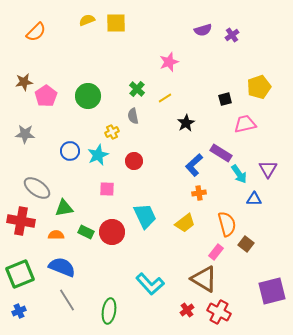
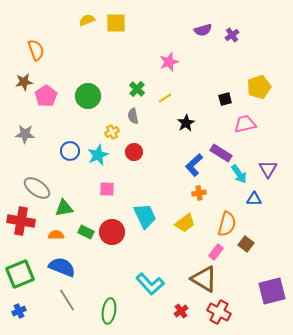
orange semicircle at (36, 32): moved 18 px down; rotated 65 degrees counterclockwise
red circle at (134, 161): moved 9 px up
orange semicircle at (227, 224): rotated 30 degrees clockwise
red cross at (187, 310): moved 6 px left, 1 px down
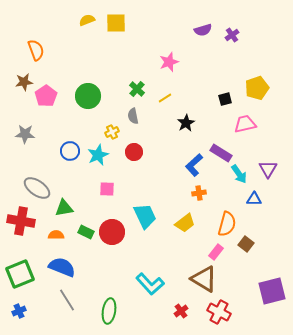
yellow pentagon at (259, 87): moved 2 px left, 1 px down
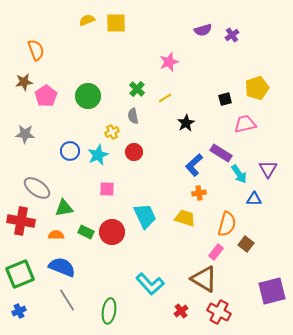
yellow trapezoid at (185, 223): moved 5 px up; rotated 125 degrees counterclockwise
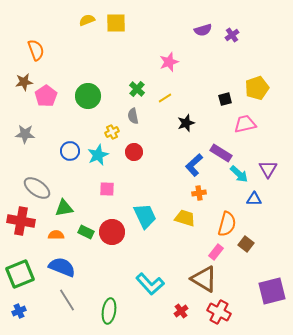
black star at (186, 123): rotated 12 degrees clockwise
cyan arrow at (239, 174): rotated 12 degrees counterclockwise
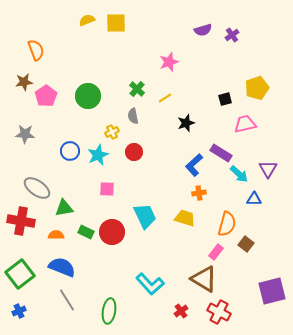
green square at (20, 274): rotated 16 degrees counterclockwise
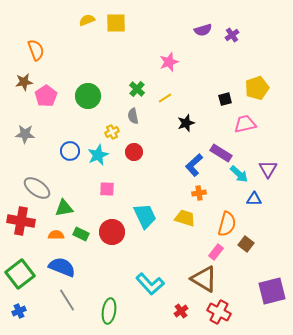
green rectangle at (86, 232): moved 5 px left, 2 px down
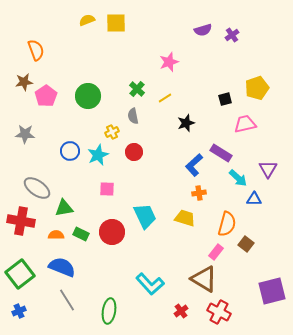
cyan arrow at (239, 174): moved 1 px left, 4 px down
